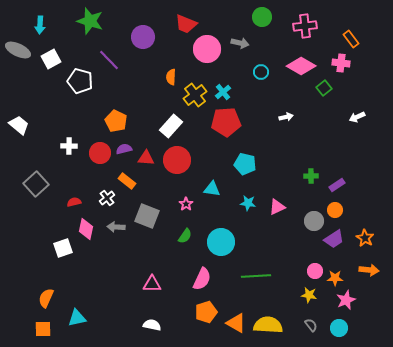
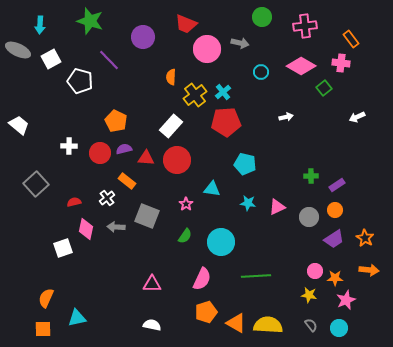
gray circle at (314, 221): moved 5 px left, 4 px up
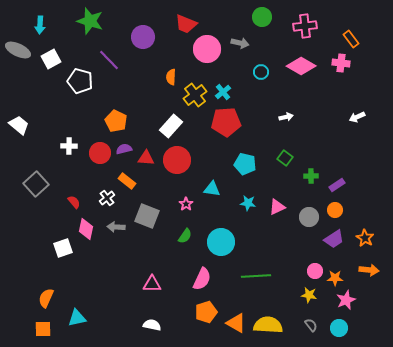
green square at (324, 88): moved 39 px left, 70 px down; rotated 14 degrees counterclockwise
red semicircle at (74, 202): rotated 64 degrees clockwise
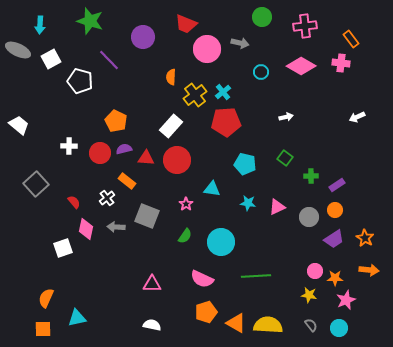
pink semicircle at (202, 279): rotated 90 degrees clockwise
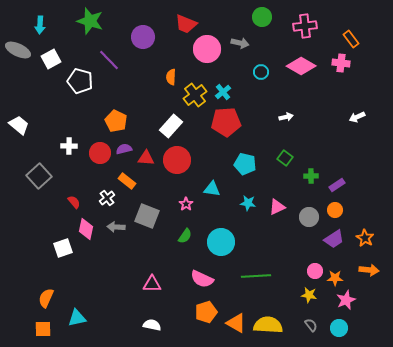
gray square at (36, 184): moved 3 px right, 8 px up
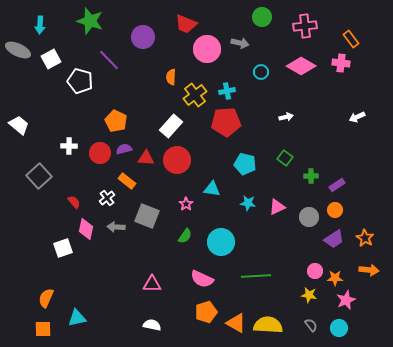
cyan cross at (223, 92): moved 4 px right, 1 px up; rotated 28 degrees clockwise
